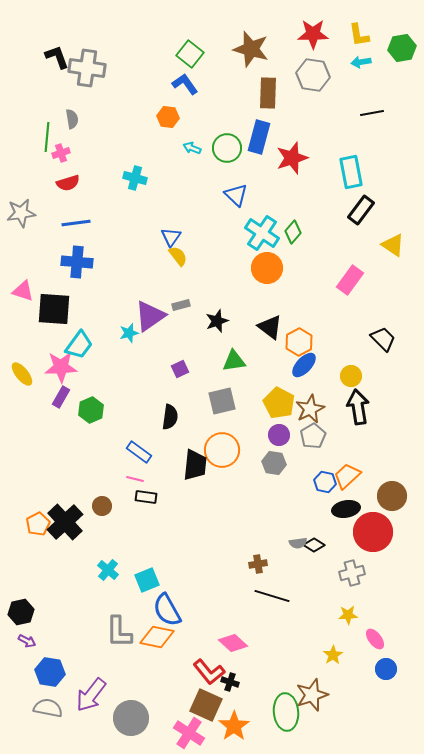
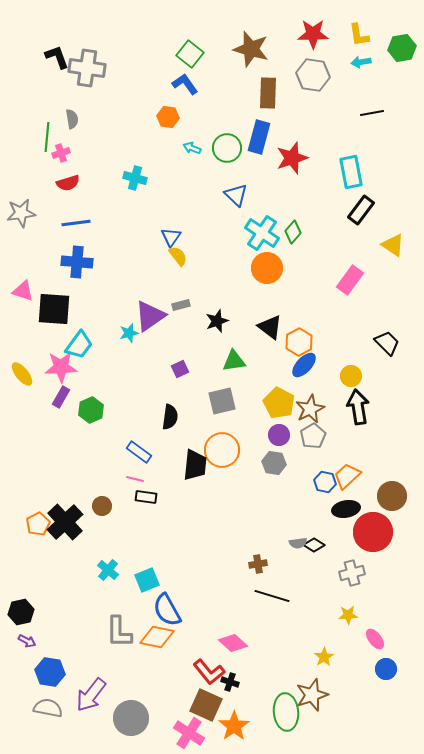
black trapezoid at (383, 339): moved 4 px right, 4 px down
yellow star at (333, 655): moved 9 px left, 2 px down
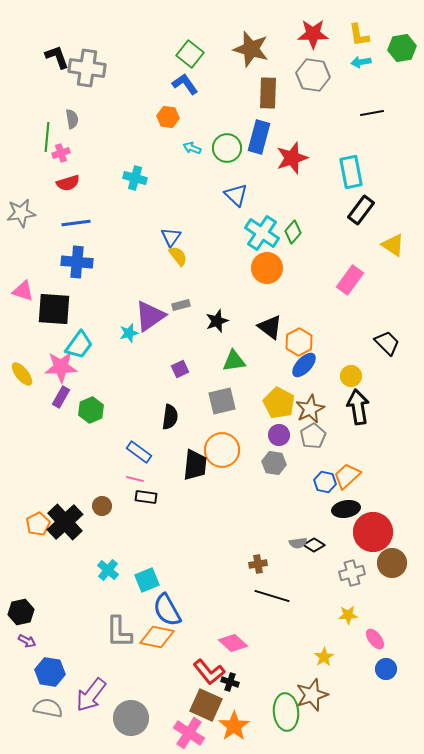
brown circle at (392, 496): moved 67 px down
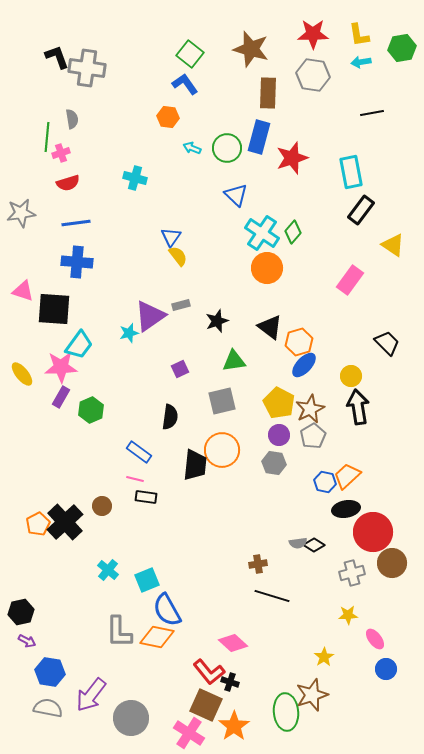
orange hexagon at (299, 342): rotated 12 degrees clockwise
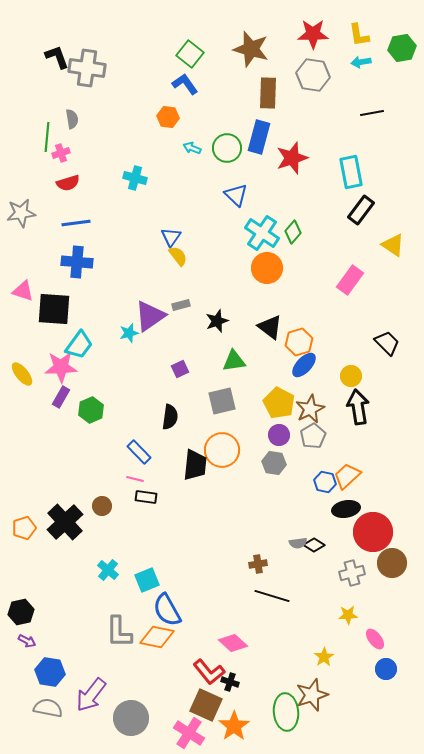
blue rectangle at (139, 452): rotated 10 degrees clockwise
orange pentagon at (38, 524): moved 14 px left, 4 px down; rotated 10 degrees clockwise
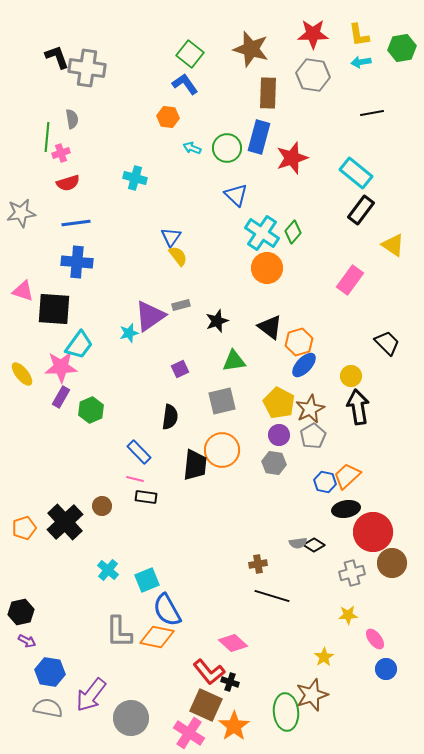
cyan rectangle at (351, 172): moved 5 px right, 1 px down; rotated 40 degrees counterclockwise
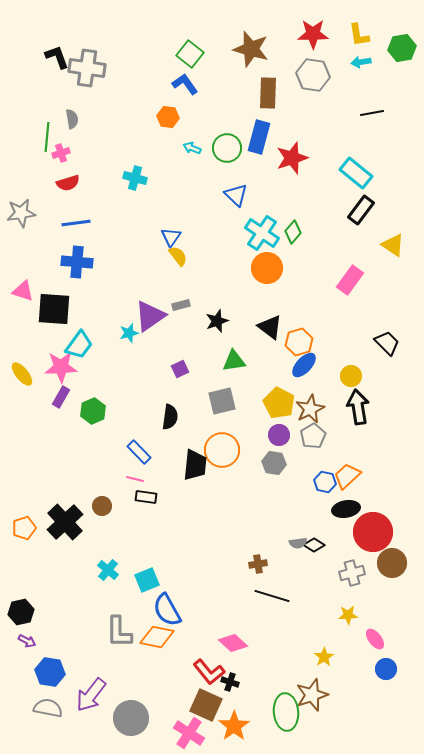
green hexagon at (91, 410): moved 2 px right, 1 px down
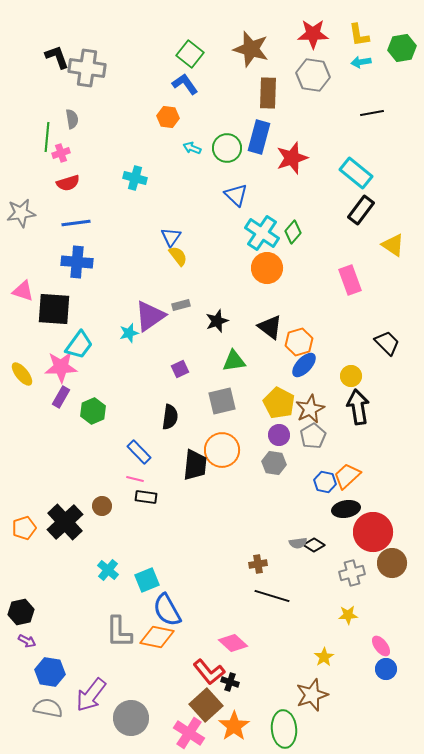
pink rectangle at (350, 280): rotated 56 degrees counterclockwise
pink ellipse at (375, 639): moved 6 px right, 7 px down
brown square at (206, 705): rotated 24 degrees clockwise
green ellipse at (286, 712): moved 2 px left, 17 px down
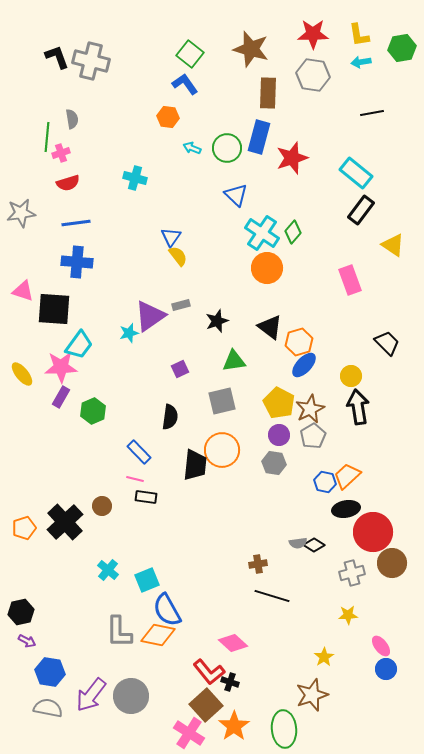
gray cross at (87, 68): moved 4 px right, 7 px up; rotated 6 degrees clockwise
orange diamond at (157, 637): moved 1 px right, 2 px up
gray circle at (131, 718): moved 22 px up
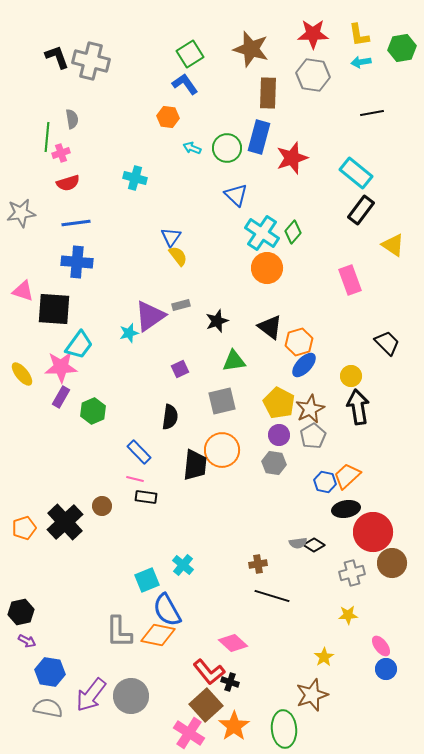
green square at (190, 54): rotated 20 degrees clockwise
cyan cross at (108, 570): moved 75 px right, 5 px up
